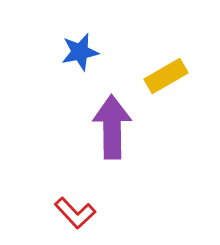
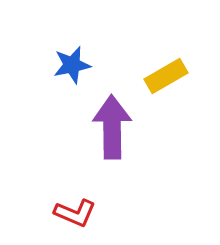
blue star: moved 8 px left, 13 px down
red L-shape: rotated 24 degrees counterclockwise
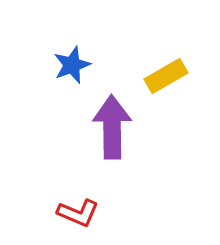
blue star: rotated 9 degrees counterclockwise
red L-shape: moved 3 px right
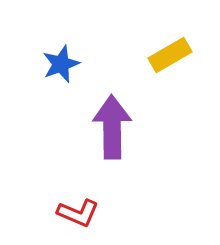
blue star: moved 11 px left, 1 px up
yellow rectangle: moved 4 px right, 21 px up
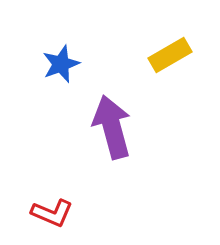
purple arrow: rotated 14 degrees counterclockwise
red L-shape: moved 26 px left
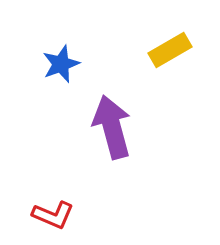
yellow rectangle: moved 5 px up
red L-shape: moved 1 px right, 2 px down
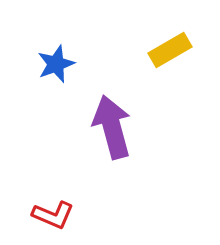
blue star: moved 5 px left
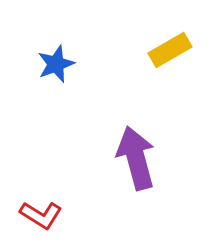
purple arrow: moved 24 px right, 31 px down
red L-shape: moved 12 px left; rotated 9 degrees clockwise
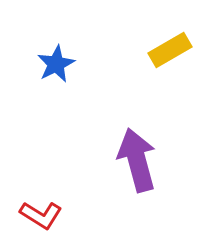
blue star: rotated 6 degrees counterclockwise
purple arrow: moved 1 px right, 2 px down
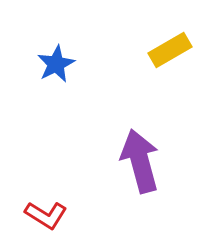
purple arrow: moved 3 px right, 1 px down
red L-shape: moved 5 px right
